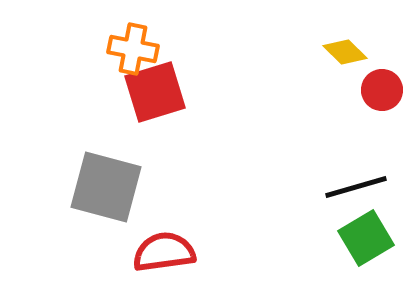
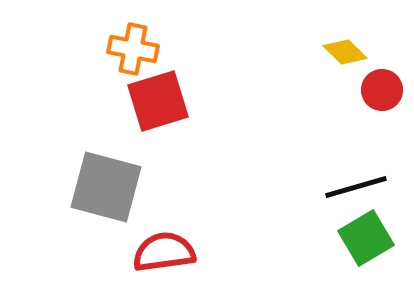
red square: moved 3 px right, 9 px down
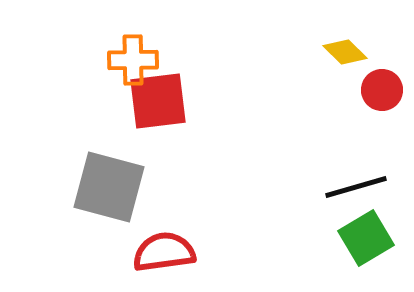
orange cross: moved 11 px down; rotated 12 degrees counterclockwise
red square: rotated 10 degrees clockwise
gray square: moved 3 px right
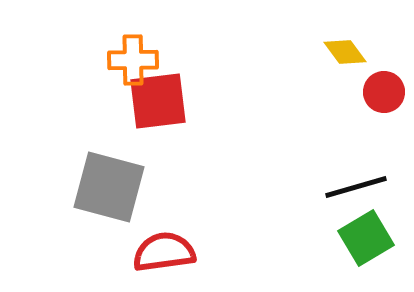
yellow diamond: rotated 9 degrees clockwise
red circle: moved 2 px right, 2 px down
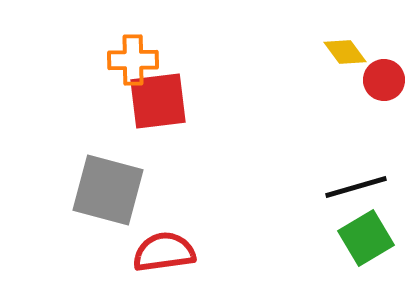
red circle: moved 12 px up
gray square: moved 1 px left, 3 px down
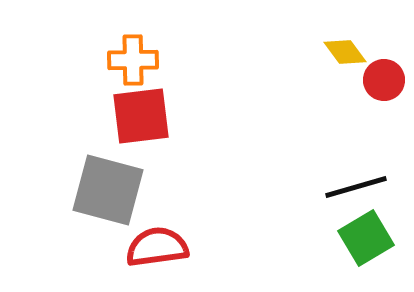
red square: moved 17 px left, 15 px down
red semicircle: moved 7 px left, 5 px up
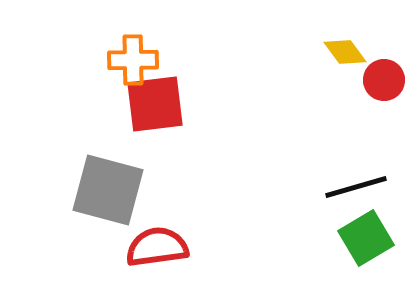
red square: moved 14 px right, 12 px up
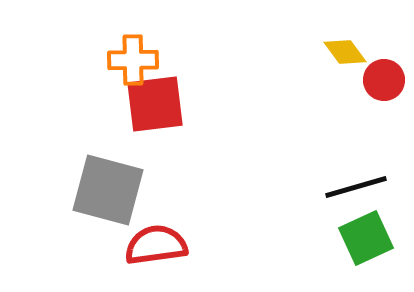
green square: rotated 6 degrees clockwise
red semicircle: moved 1 px left, 2 px up
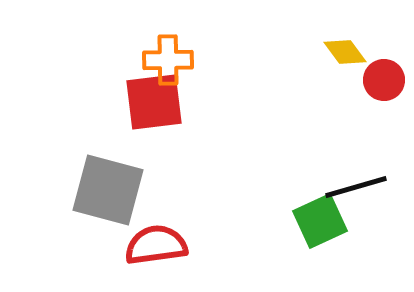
orange cross: moved 35 px right
red square: moved 1 px left, 2 px up
green square: moved 46 px left, 17 px up
